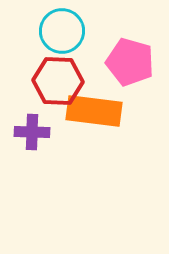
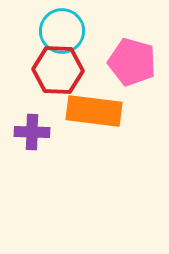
pink pentagon: moved 2 px right
red hexagon: moved 11 px up
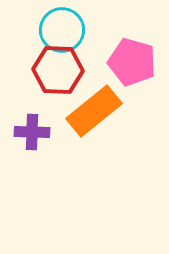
cyan circle: moved 1 px up
orange rectangle: rotated 46 degrees counterclockwise
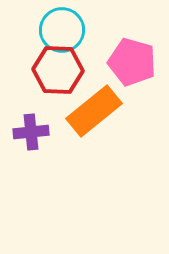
purple cross: moved 1 px left; rotated 8 degrees counterclockwise
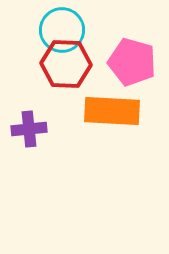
red hexagon: moved 8 px right, 6 px up
orange rectangle: moved 18 px right; rotated 42 degrees clockwise
purple cross: moved 2 px left, 3 px up
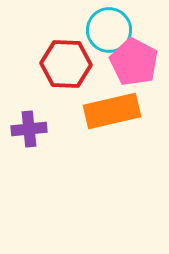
cyan circle: moved 47 px right
pink pentagon: moved 2 px right; rotated 12 degrees clockwise
orange rectangle: rotated 16 degrees counterclockwise
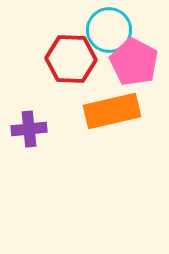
red hexagon: moved 5 px right, 5 px up
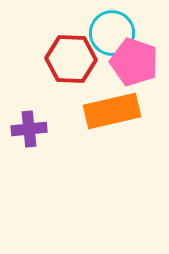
cyan circle: moved 3 px right, 3 px down
pink pentagon: rotated 9 degrees counterclockwise
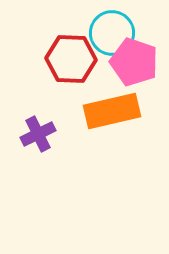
purple cross: moved 9 px right, 5 px down; rotated 20 degrees counterclockwise
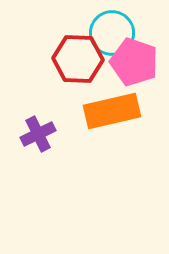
red hexagon: moved 7 px right
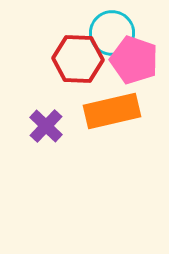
pink pentagon: moved 2 px up
purple cross: moved 8 px right, 8 px up; rotated 20 degrees counterclockwise
